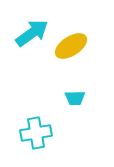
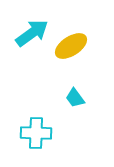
cyan trapezoid: rotated 55 degrees clockwise
cyan cross: rotated 12 degrees clockwise
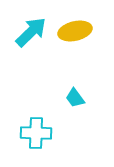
cyan arrow: moved 1 px left, 1 px up; rotated 8 degrees counterclockwise
yellow ellipse: moved 4 px right, 15 px up; rotated 20 degrees clockwise
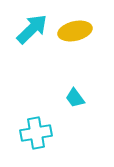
cyan arrow: moved 1 px right, 3 px up
cyan cross: rotated 12 degrees counterclockwise
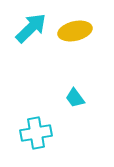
cyan arrow: moved 1 px left, 1 px up
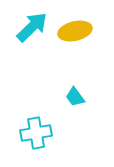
cyan arrow: moved 1 px right, 1 px up
cyan trapezoid: moved 1 px up
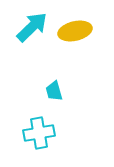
cyan trapezoid: moved 21 px left, 6 px up; rotated 20 degrees clockwise
cyan cross: moved 3 px right
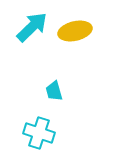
cyan cross: rotated 28 degrees clockwise
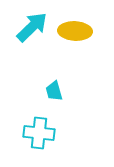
yellow ellipse: rotated 16 degrees clockwise
cyan cross: rotated 12 degrees counterclockwise
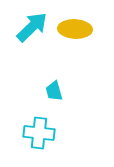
yellow ellipse: moved 2 px up
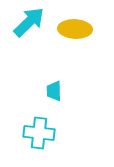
cyan arrow: moved 3 px left, 5 px up
cyan trapezoid: rotated 15 degrees clockwise
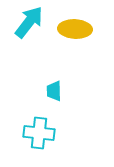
cyan arrow: rotated 8 degrees counterclockwise
